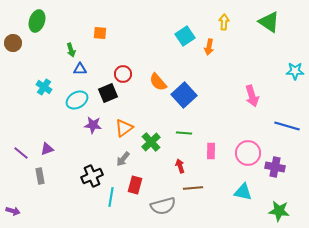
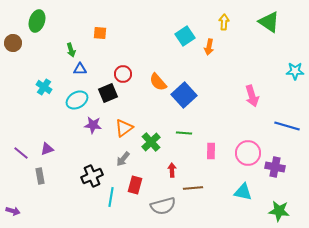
red arrow: moved 8 px left, 4 px down; rotated 16 degrees clockwise
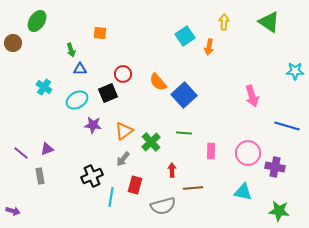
green ellipse: rotated 15 degrees clockwise
orange triangle: moved 3 px down
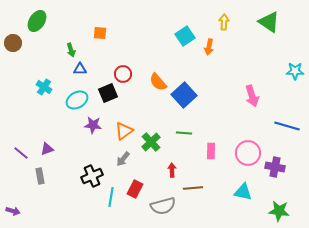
red rectangle: moved 4 px down; rotated 12 degrees clockwise
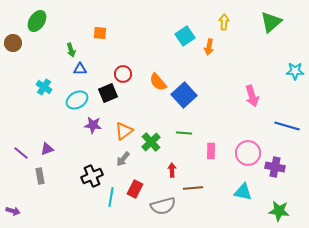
green triangle: moved 2 px right; rotated 45 degrees clockwise
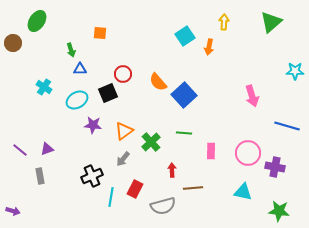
purple line: moved 1 px left, 3 px up
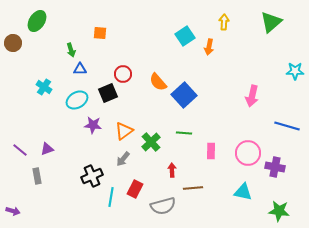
pink arrow: rotated 30 degrees clockwise
gray rectangle: moved 3 px left
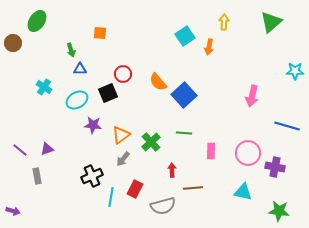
orange triangle: moved 3 px left, 4 px down
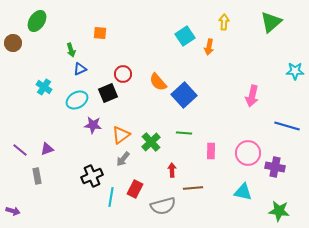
blue triangle: rotated 24 degrees counterclockwise
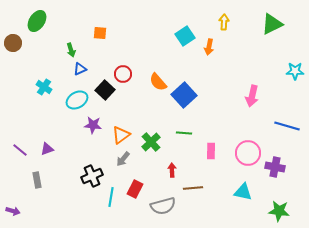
green triangle: moved 1 px right, 2 px down; rotated 15 degrees clockwise
black square: moved 3 px left, 3 px up; rotated 24 degrees counterclockwise
gray rectangle: moved 4 px down
